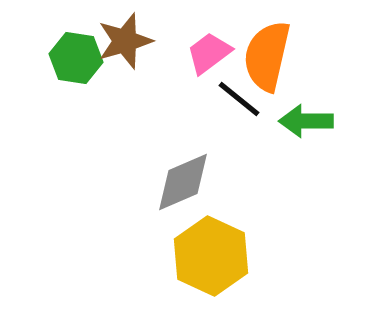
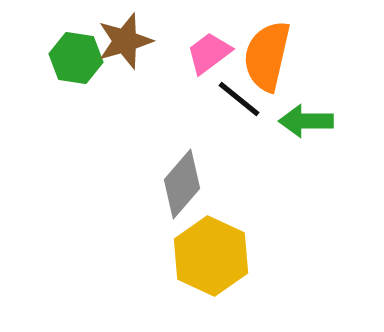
gray diamond: moved 1 px left, 2 px down; rotated 26 degrees counterclockwise
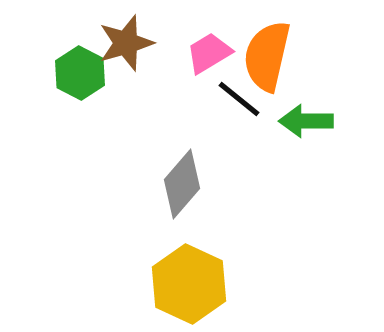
brown star: moved 1 px right, 2 px down
pink trapezoid: rotated 6 degrees clockwise
green hexagon: moved 4 px right, 15 px down; rotated 18 degrees clockwise
yellow hexagon: moved 22 px left, 28 px down
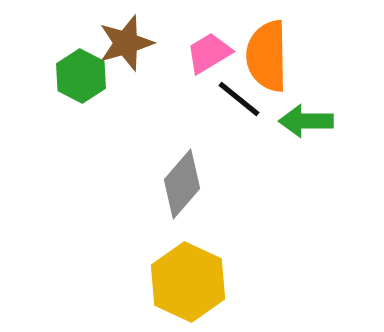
orange semicircle: rotated 14 degrees counterclockwise
green hexagon: moved 1 px right, 3 px down
yellow hexagon: moved 1 px left, 2 px up
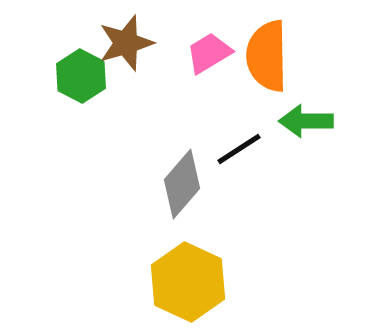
black line: moved 50 px down; rotated 72 degrees counterclockwise
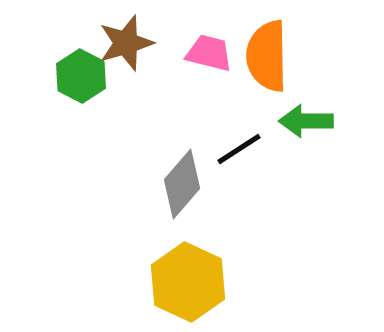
pink trapezoid: rotated 45 degrees clockwise
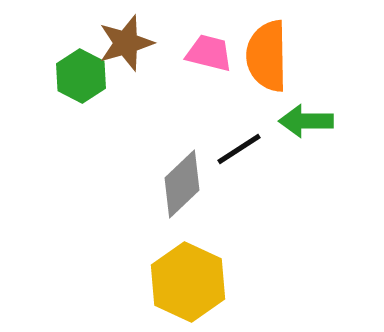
gray diamond: rotated 6 degrees clockwise
